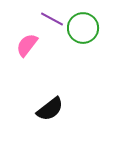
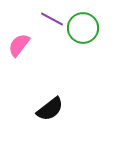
pink semicircle: moved 8 px left
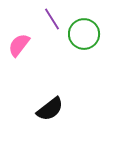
purple line: rotated 30 degrees clockwise
green circle: moved 1 px right, 6 px down
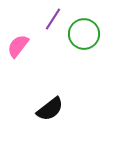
purple line: moved 1 px right; rotated 65 degrees clockwise
pink semicircle: moved 1 px left, 1 px down
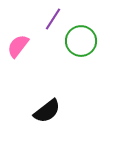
green circle: moved 3 px left, 7 px down
black semicircle: moved 3 px left, 2 px down
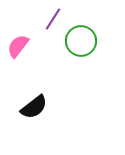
black semicircle: moved 13 px left, 4 px up
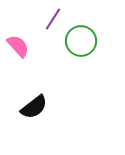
pink semicircle: rotated 100 degrees clockwise
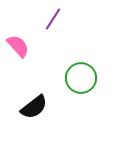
green circle: moved 37 px down
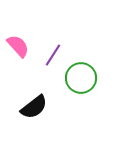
purple line: moved 36 px down
